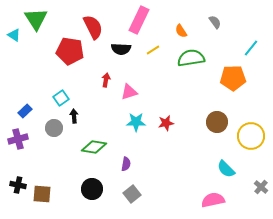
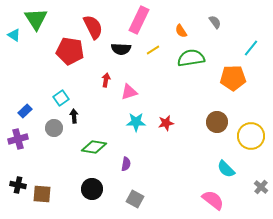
gray square: moved 3 px right, 5 px down; rotated 24 degrees counterclockwise
pink semicircle: rotated 50 degrees clockwise
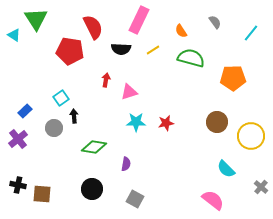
cyan line: moved 15 px up
green semicircle: rotated 24 degrees clockwise
purple cross: rotated 24 degrees counterclockwise
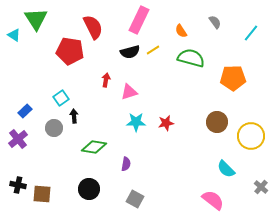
black semicircle: moved 9 px right, 3 px down; rotated 18 degrees counterclockwise
black circle: moved 3 px left
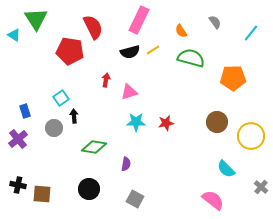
blue rectangle: rotated 64 degrees counterclockwise
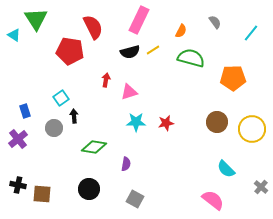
orange semicircle: rotated 120 degrees counterclockwise
yellow circle: moved 1 px right, 7 px up
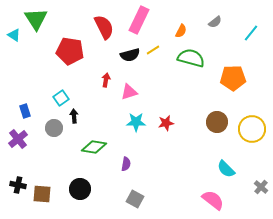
gray semicircle: rotated 88 degrees clockwise
red semicircle: moved 11 px right
black semicircle: moved 3 px down
black circle: moved 9 px left
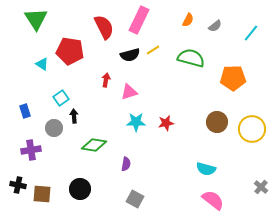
gray semicircle: moved 4 px down
orange semicircle: moved 7 px right, 11 px up
cyan triangle: moved 28 px right, 29 px down
purple cross: moved 13 px right, 11 px down; rotated 30 degrees clockwise
green diamond: moved 2 px up
cyan semicircle: moved 20 px left; rotated 30 degrees counterclockwise
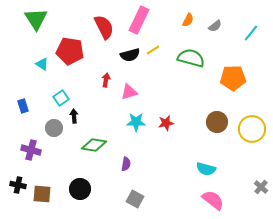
blue rectangle: moved 2 px left, 5 px up
purple cross: rotated 24 degrees clockwise
